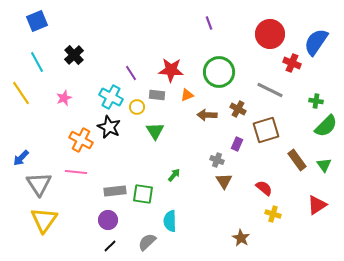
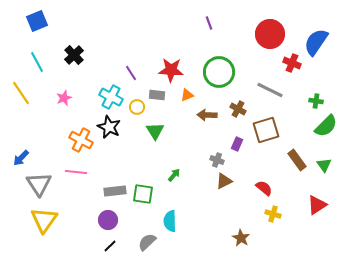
brown triangle at (224, 181): rotated 36 degrees clockwise
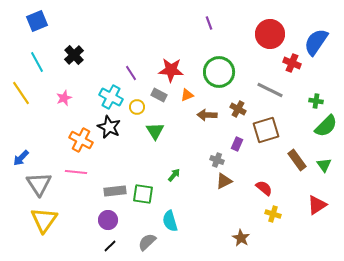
gray rectangle at (157, 95): moved 2 px right; rotated 21 degrees clockwise
cyan semicircle at (170, 221): rotated 15 degrees counterclockwise
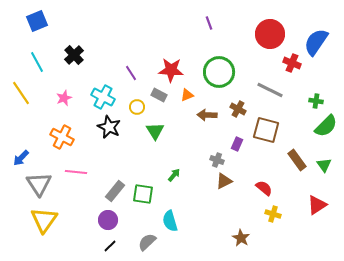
cyan cross at (111, 97): moved 8 px left
brown square at (266, 130): rotated 32 degrees clockwise
orange cross at (81, 140): moved 19 px left, 3 px up
gray rectangle at (115, 191): rotated 45 degrees counterclockwise
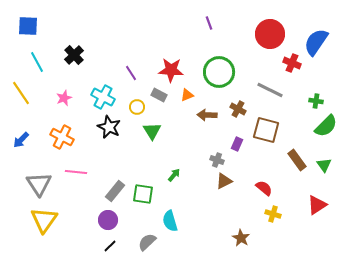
blue square at (37, 21): moved 9 px left, 5 px down; rotated 25 degrees clockwise
green triangle at (155, 131): moved 3 px left
blue arrow at (21, 158): moved 18 px up
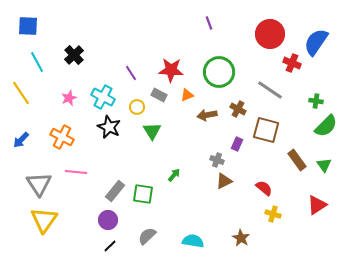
gray line at (270, 90): rotated 8 degrees clockwise
pink star at (64, 98): moved 5 px right
brown arrow at (207, 115): rotated 12 degrees counterclockwise
cyan semicircle at (170, 221): moved 23 px right, 20 px down; rotated 115 degrees clockwise
gray semicircle at (147, 242): moved 6 px up
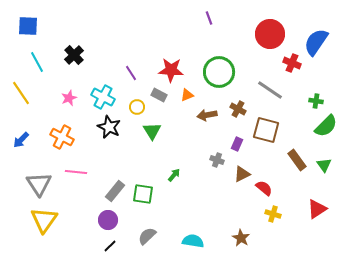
purple line at (209, 23): moved 5 px up
brown triangle at (224, 181): moved 18 px right, 7 px up
red triangle at (317, 205): moved 4 px down
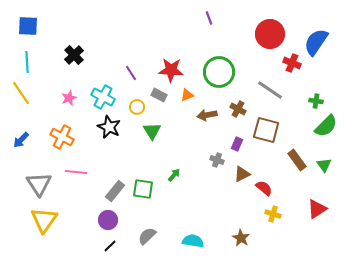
cyan line at (37, 62): moved 10 px left; rotated 25 degrees clockwise
green square at (143, 194): moved 5 px up
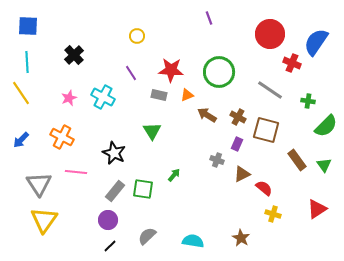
gray rectangle at (159, 95): rotated 14 degrees counterclockwise
green cross at (316, 101): moved 8 px left
yellow circle at (137, 107): moved 71 px up
brown cross at (238, 109): moved 8 px down
brown arrow at (207, 115): rotated 42 degrees clockwise
black star at (109, 127): moved 5 px right, 26 px down
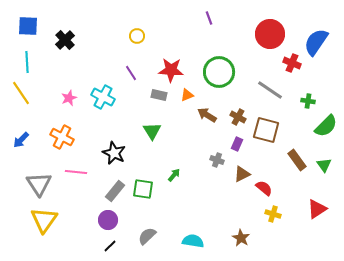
black cross at (74, 55): moved 9 px left, 15 px up
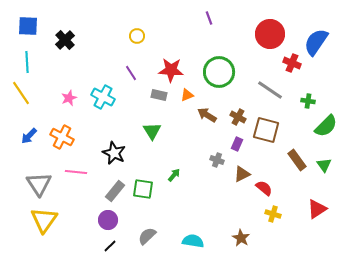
blue arrow at (21, 140): moved 8 px right, 4 px up
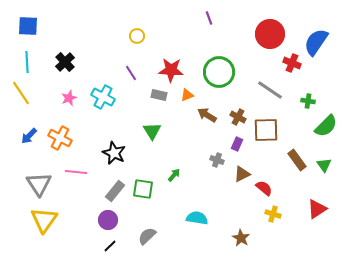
black cross at (65, 40): moved 22 px down
brown square at (266, 130): rotated 16 degrees counterclockwise
orange cross at (62, 137): moved 2 px left, 1 px down
cyan semicircle at (193, 241): moved 4 px right, 23 px up
